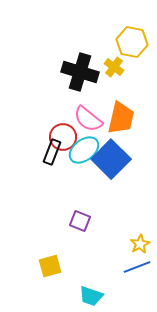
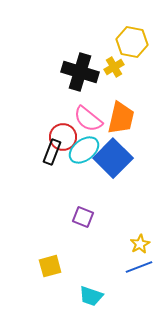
yellow cross: rotated 24 degrees clockwise
blue square: moved 2 px right, 1 px up
purple square: moved 3 px right, 4 px up
blue line: moved 2 px right
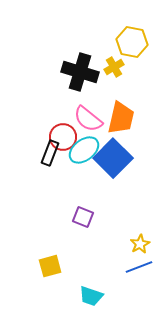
black rectangle: moved 2 px left, 1 px down
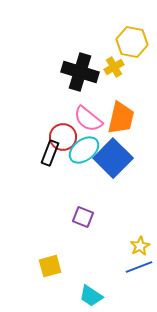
yellow star: moved 2 px down
cyan trapezoid: rotated 15 degrees clockwise
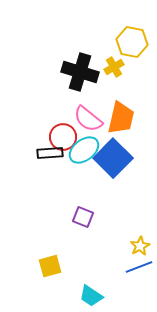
black rectangle: rotated 65 degrees clockwise
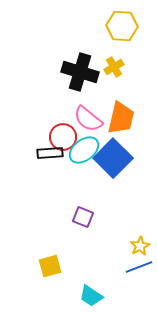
yellow hexagon: moved 10 px left, 16 px up; rotated 8 degrees counterclockwise
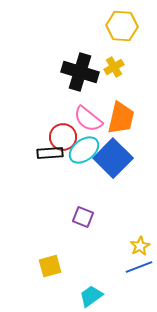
cyan trapezoid: rotated 110 degrees clockwise
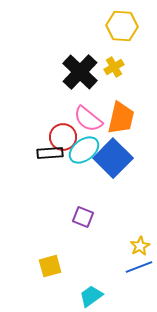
black cross: rotated 27 degrees clockwise
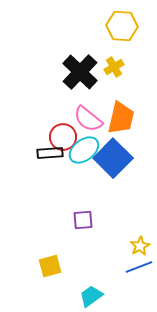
purple square: moved 3 px down; rotated 25 degrees counterclockwise
